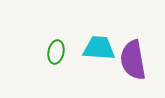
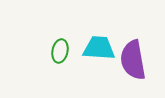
green ellipse: moved 4 px right, 1 px up
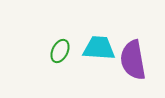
green ellipse: rotated 15 degrees clockwise
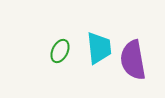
cyan trapezoid: rotated 80 degrees clockwise
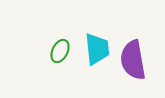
cyan trapezoid: moved 2 px left, 1 px down
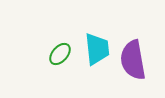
green ellipse: moved 3 px down; rotated 15 degrees clockwise
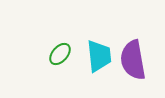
cyan trapezoid: moved 2 px right, 7 px down
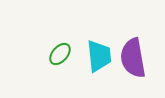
purple semicircle: moved 2 px up
